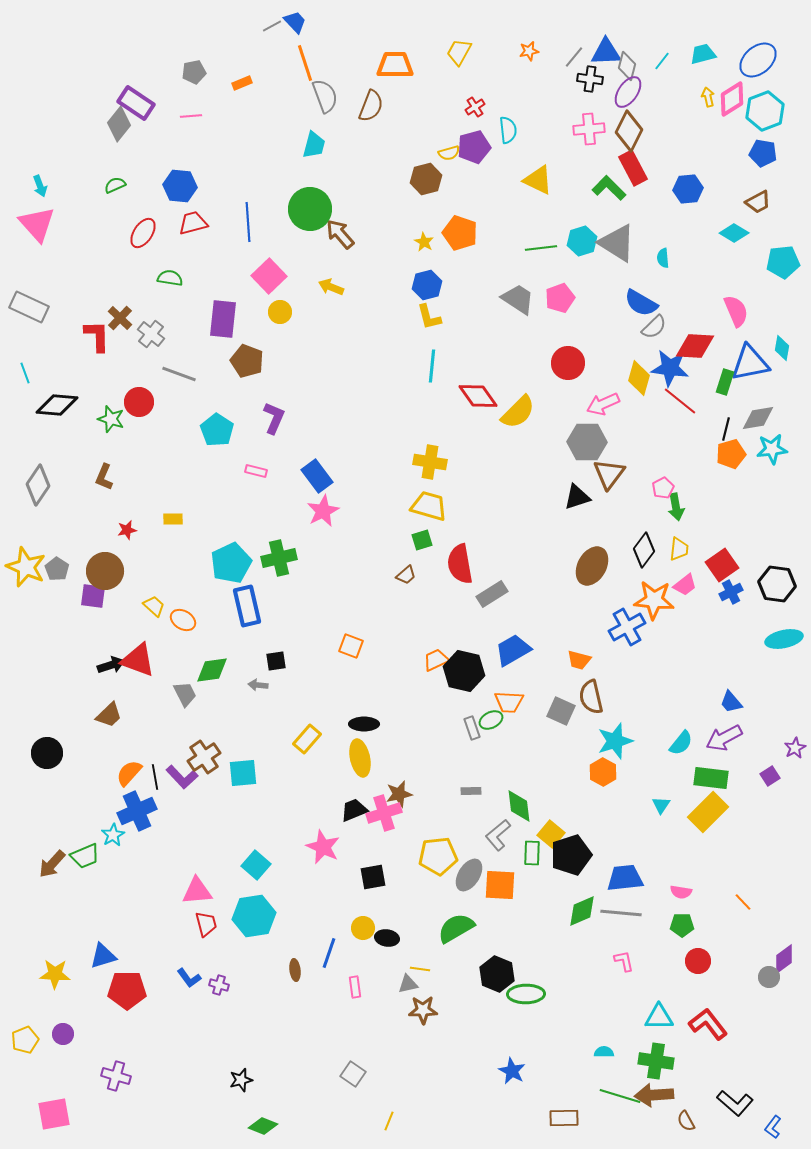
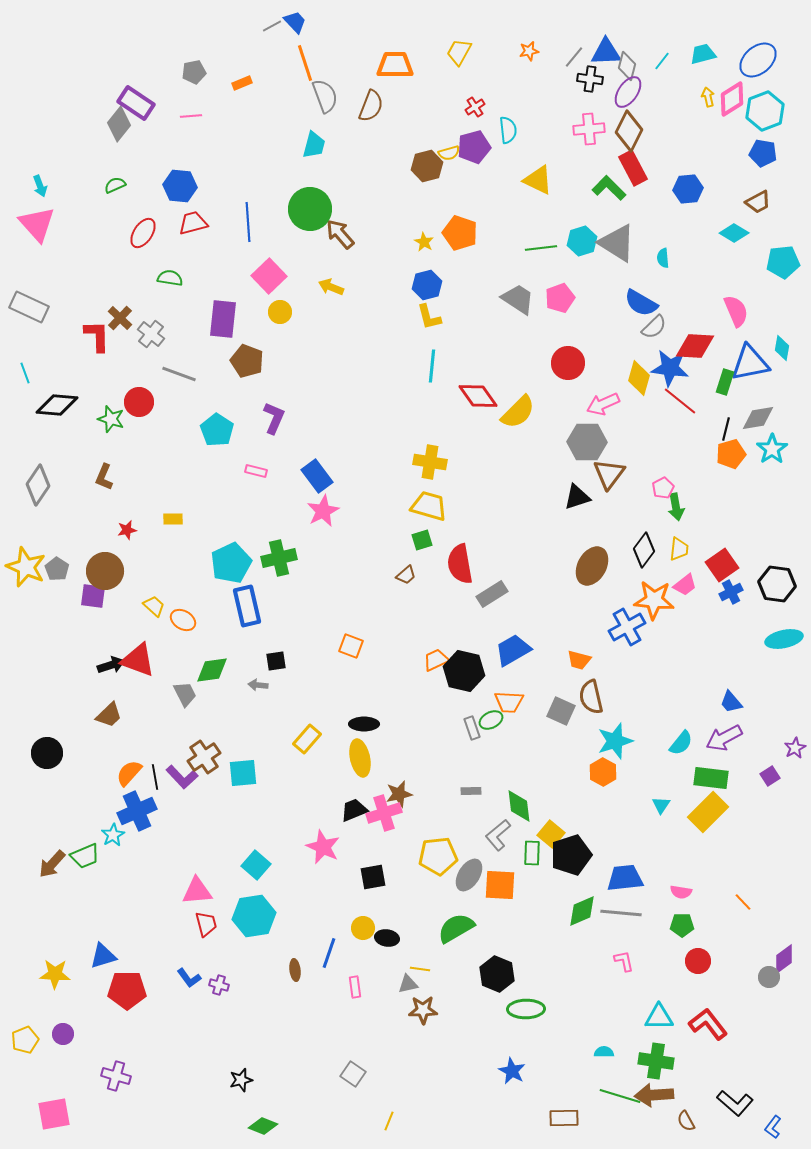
brown hexagon at (426, 179): moved 1 px right, 13 px up
cyan star at (772, 449): rotated 28 degrees counterclockwise
green ellipse at (526, 994): moved 15 px down
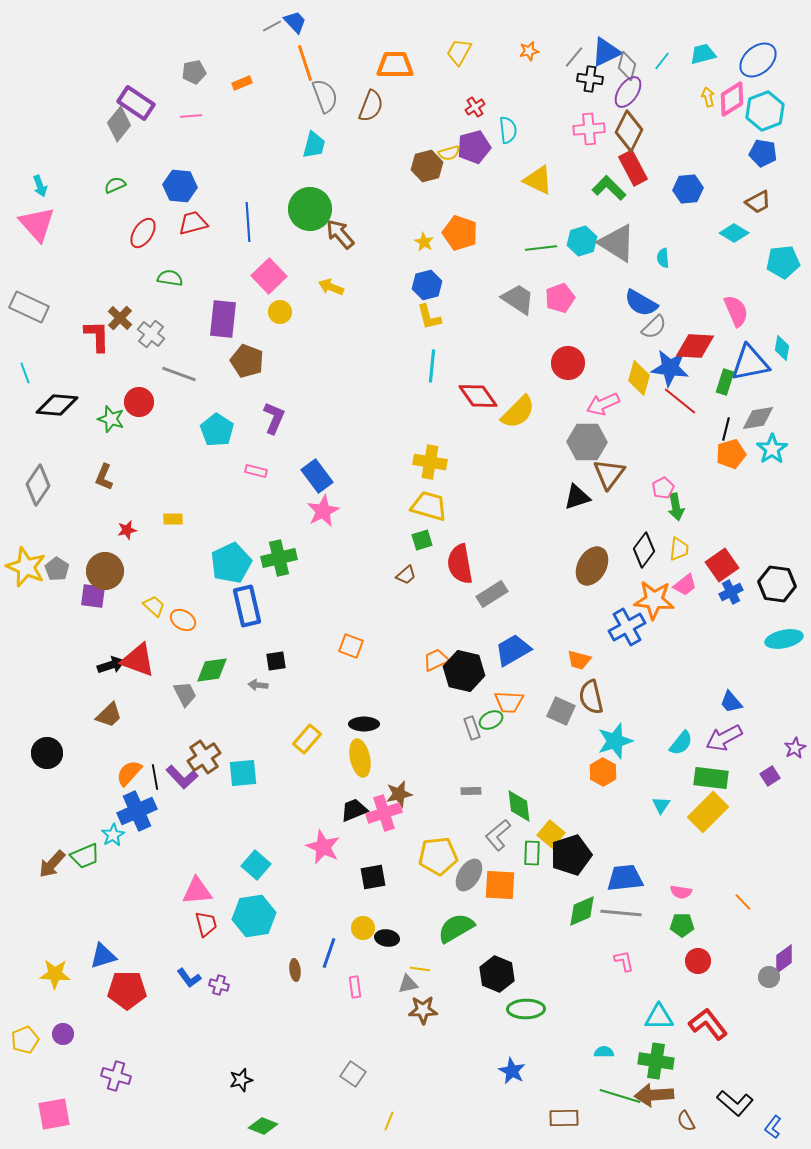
blue triangle at (606, 52): rotated 24 degrees counterclockwise
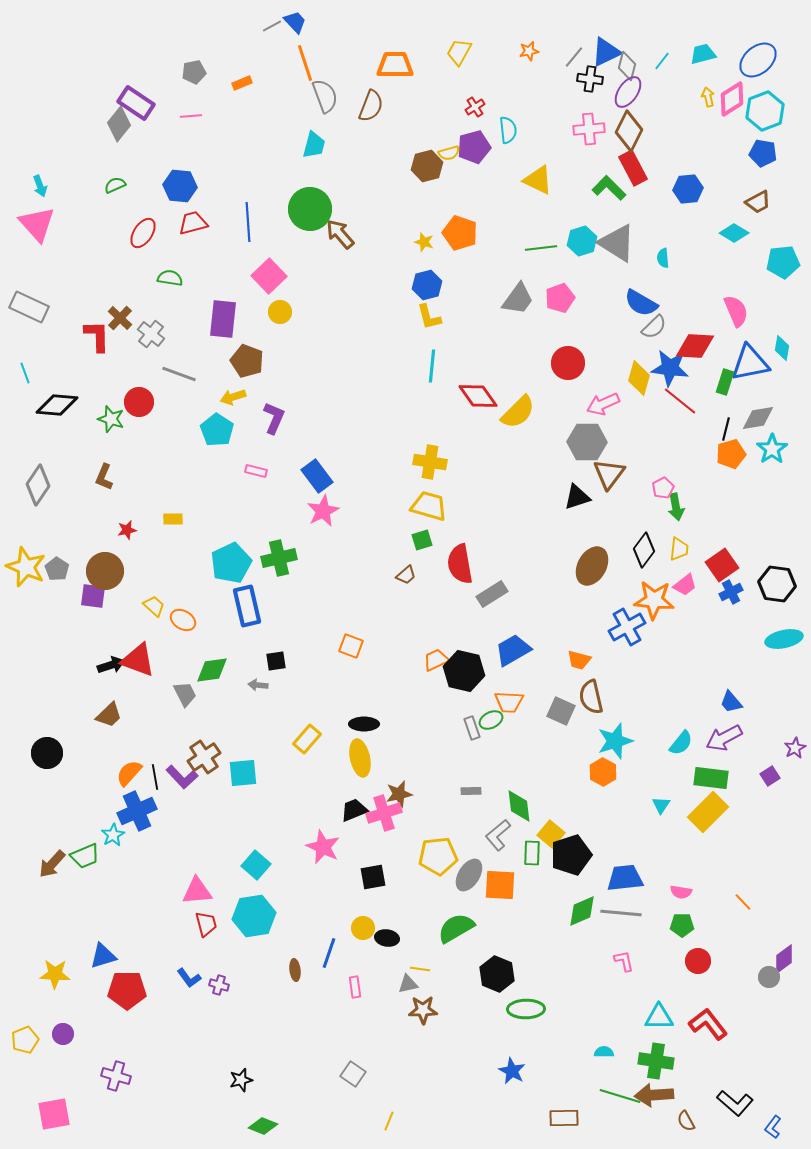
yellow star at (424, 242): rotated 12 degrees counterclockwise
yellow arrow at (331, 287): moved 98 px left, 110 px down; rotated 40 degrees counterclockwise
gray trapezoid at (518, 299): rotated 93 degrees clockwise
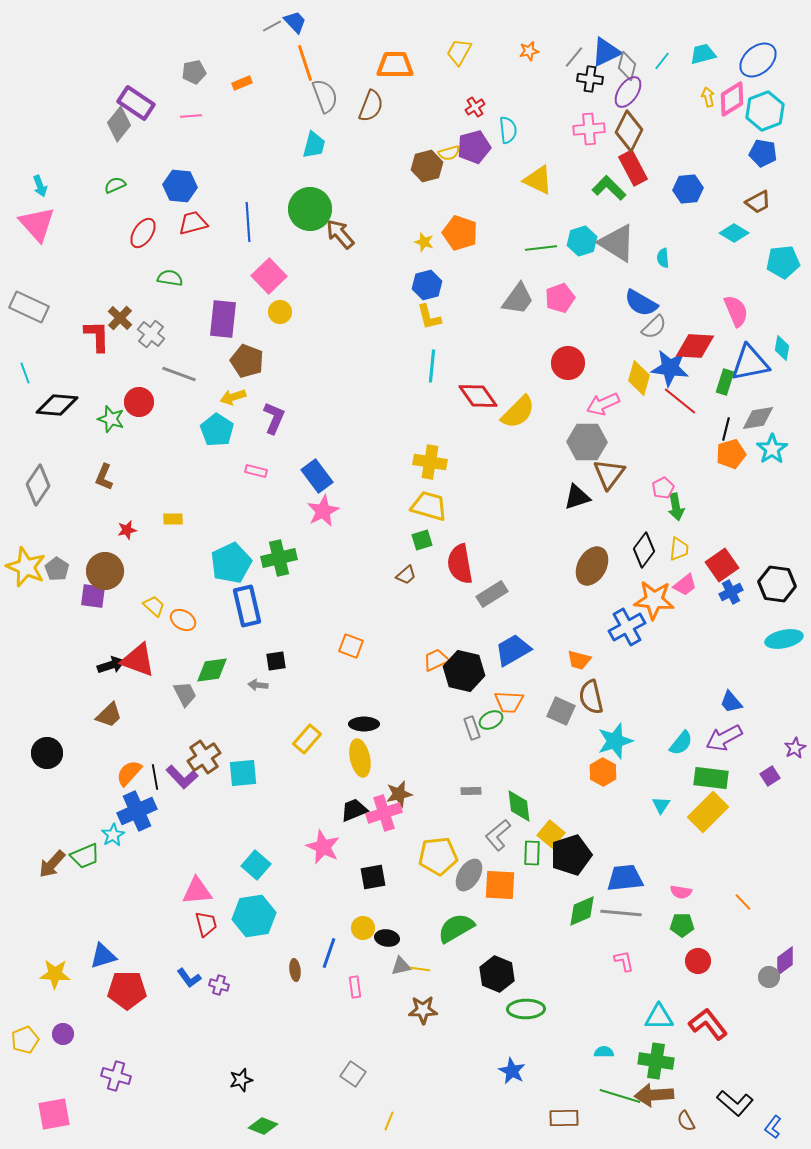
purple diamond at (784, 959): moved 1 px right, 2 px down
gray triangle at (408, 984): moved 7 px left, 18 px up
